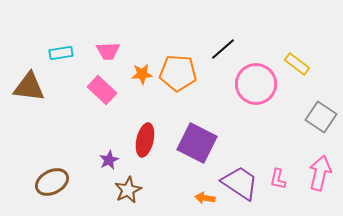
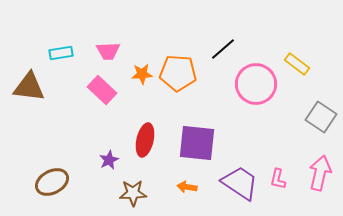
purple square: rotated 21 degrees counterclockwise
brown star: moved 5 px right, 3 px down; rotated 24 degrees clockwise
orange arrow: moved 18 px left, 11 px up
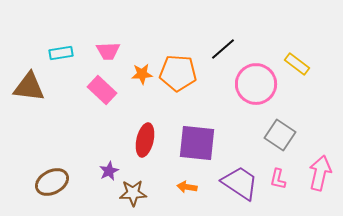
gray square: moved 41 px left, 18 px down
purple star: moved 11 px down
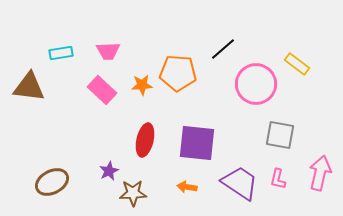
orange star: moved 11 px down
gray square: rotated 24 degrees counterclockwise
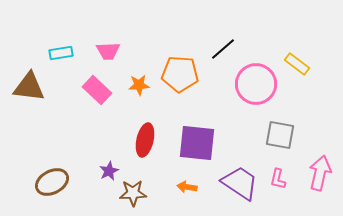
orange pentagon: moved 2 px right, 1 px down
orange star: moved 3 px left
pink rectangle: moved 5 px left
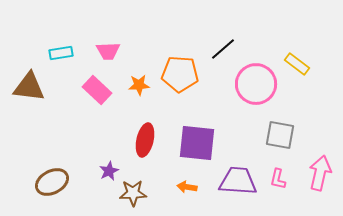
purple trapezoid: moved 2 px left, 2 px up; rotated 30 degrees counterclockwise
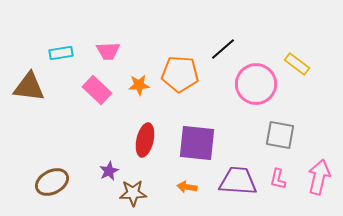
pink arrow: moved 1 px left, 4 px down
